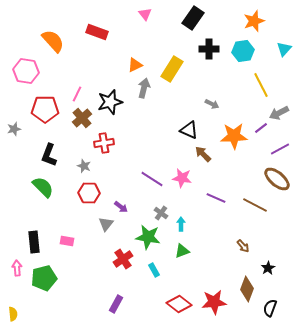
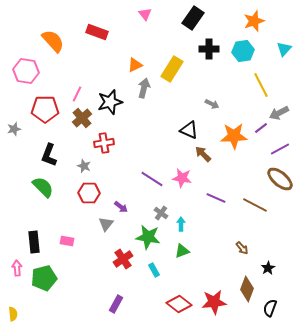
brown ellipse at (277, 179): moved 3 px right
brown arrow at (243, 246): moved 1 px left, 2 px down
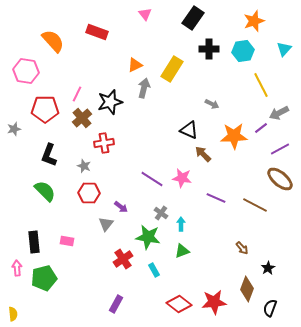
green semicircle at (43, 187): moved 2 px right, 4 px down
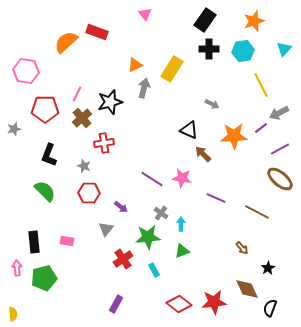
black rectangle at (193, 18): moved 12 px right, 2 px down
orange semicircle at (53, 41): moved 13 px right, 1 px down; rotated 90 degrees counterclockwise
brown line at (255, 205): moved 2 px right, 7 px down
gray triangle at (106, 224): moved 5 px down
green star at (148, 237): rotated 15 degrees counterclockwise
brown diamond at (247, 289): rotated 45 degrees counterclockwise
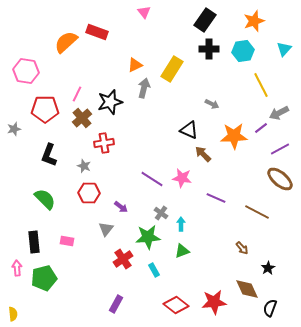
pink triangle at (145, 14): moved 1 px left, 2 px up
green semicircle at (45, 191): moved 8 px down
red diamond at (179, 304): moved 3 px left, 1 px down
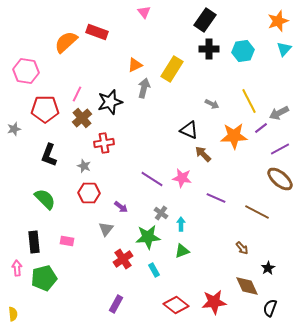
orange star at (254, 21): moved 24 px right
yellow line at (261, 85): moved 12 px left, 16 px down
brown diamond at (247, 289): moved 3 px up
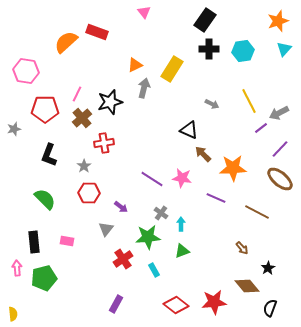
orange star at (234, 136): moved 1 px left, 32 px down
purple line at (280, 149): rotated 18 degrees counterclockwise
gray star at (84, 166): rotated 16 degrees clockwise
brown diamond at (247, 286): rotated 15 degrees counterclockwise
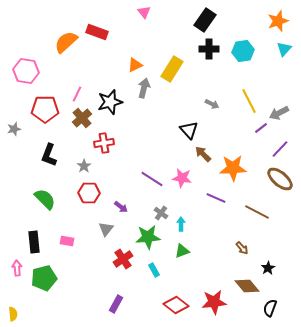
black triangle at (189, 130): rotated 24 degrees clockwise
